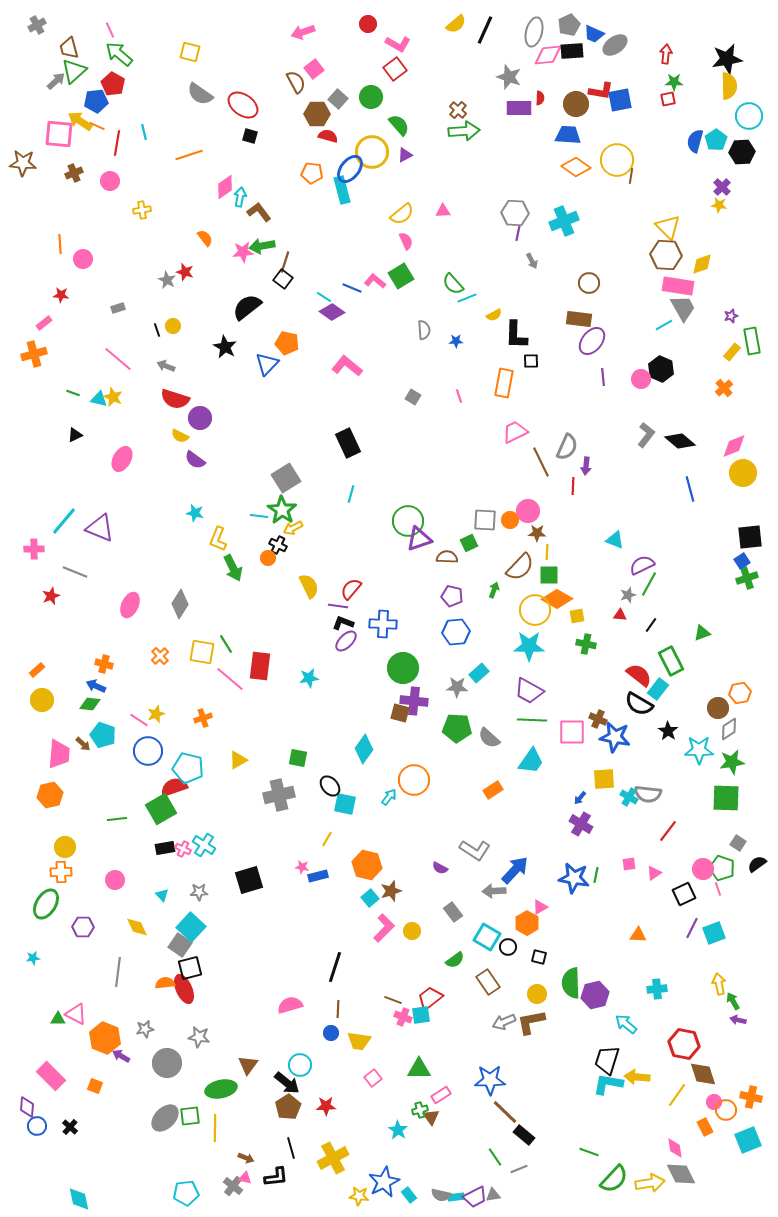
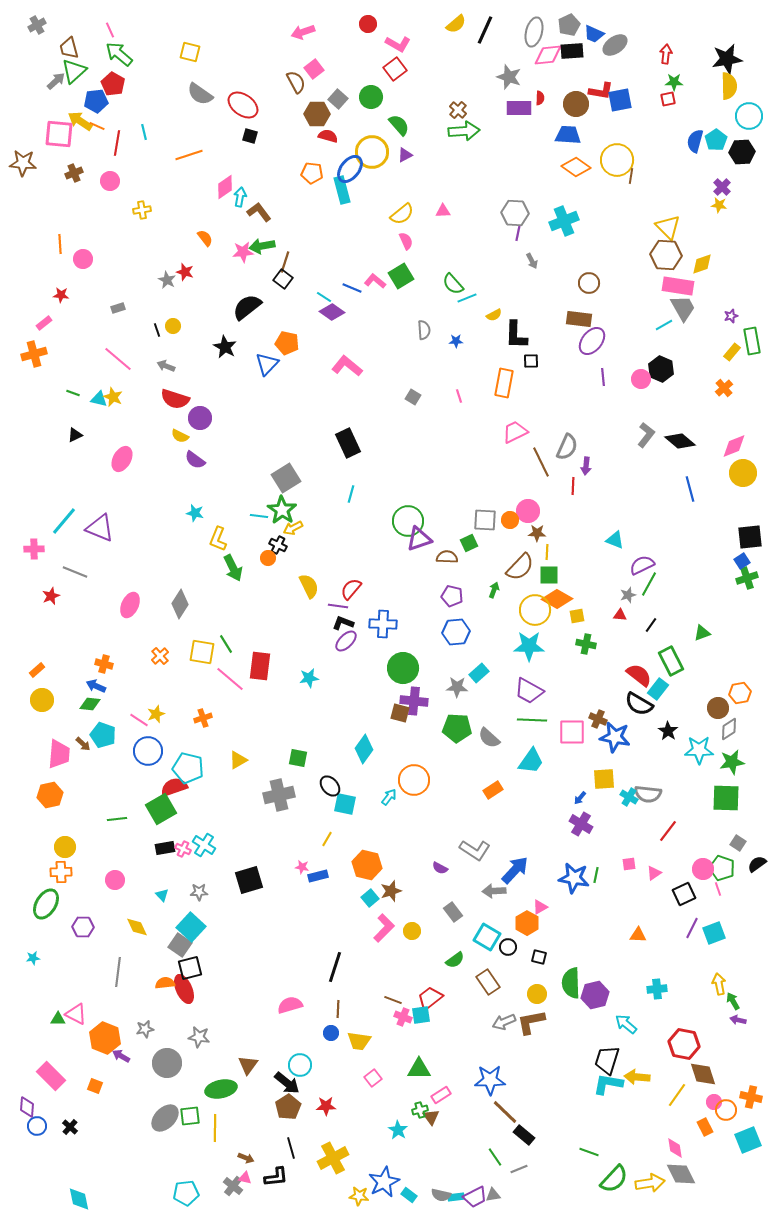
cyan rectangle at (409, 1195): rotated 14 degrees counterclockwise
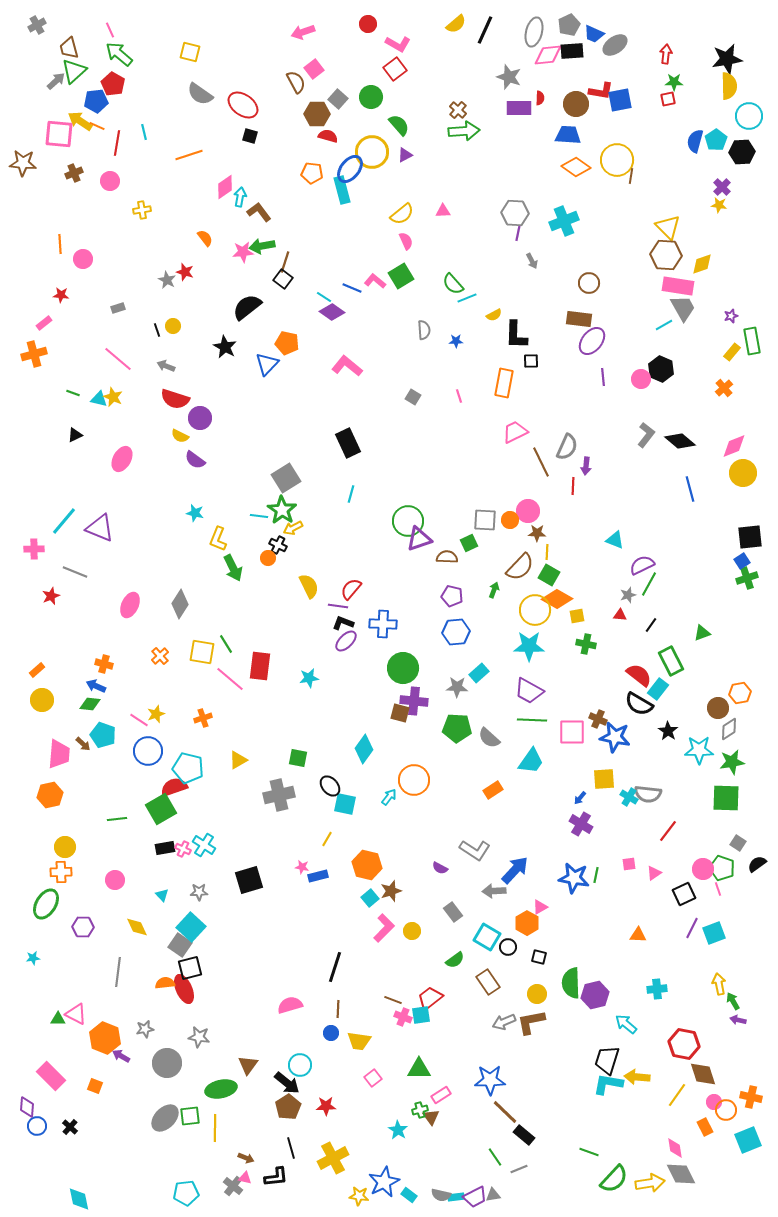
green square at (549, 575): rotated 30 degrees clockwise
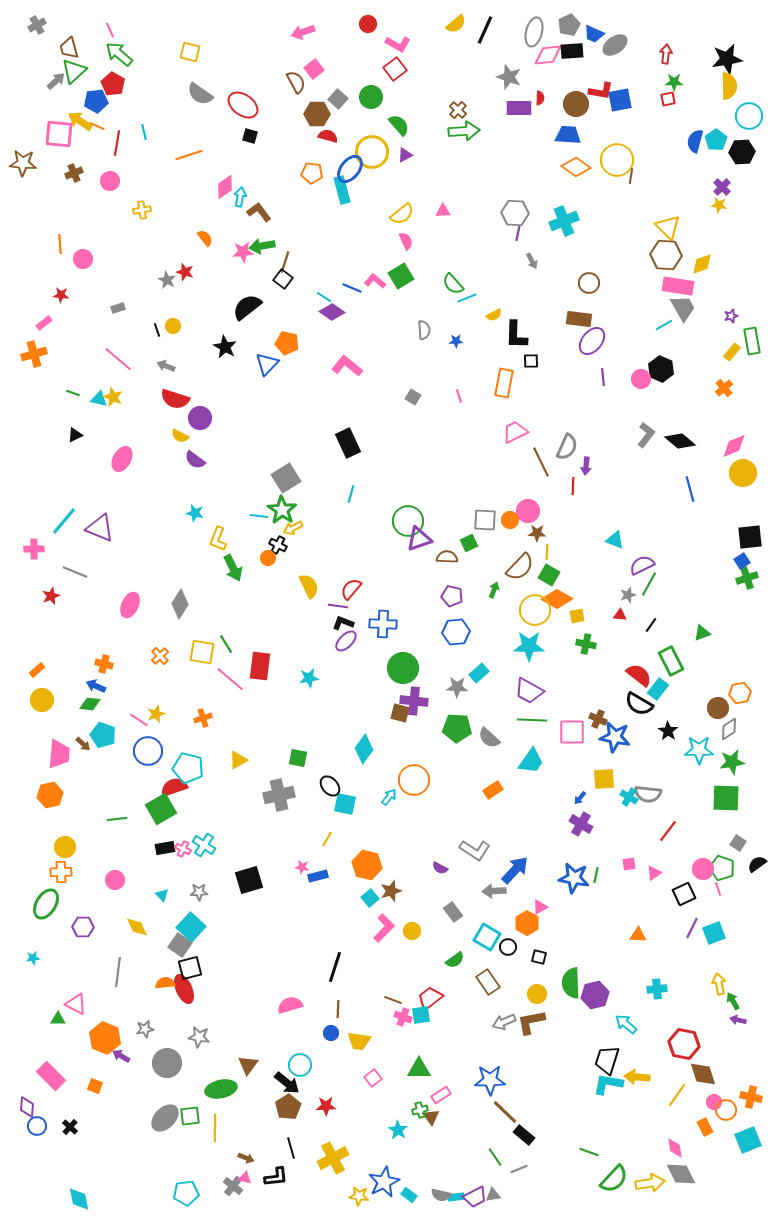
pink triangle at (76, 1014): moved 10 px up
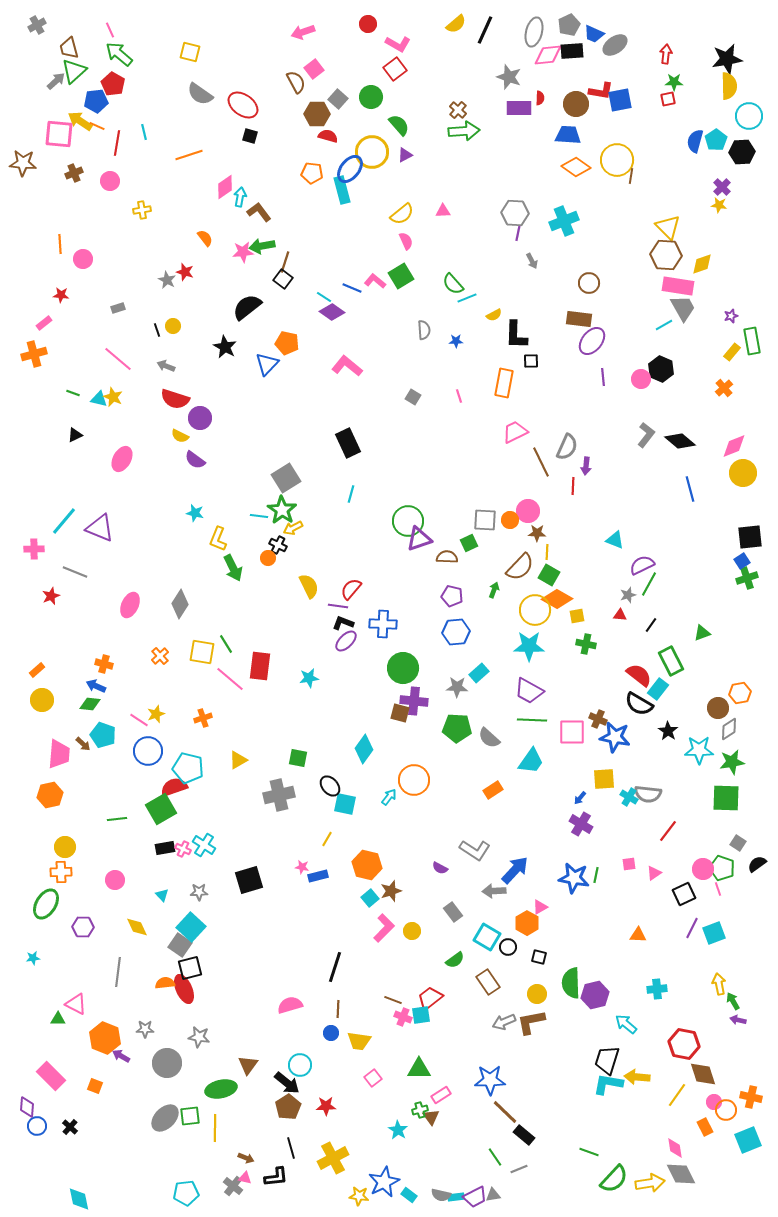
gray star at (145, 1029): rotated 12 degrees clockwise
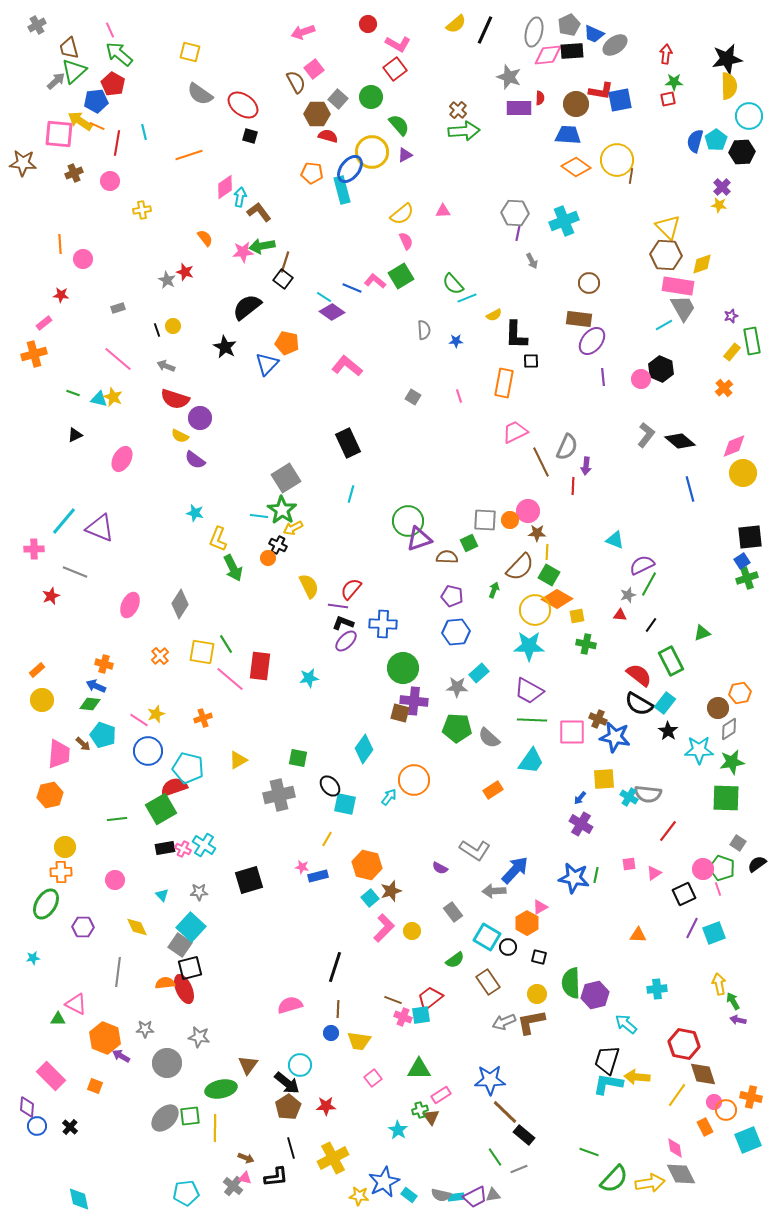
cyan rectangle at (658, 689): moved 7 px right, 14 px down
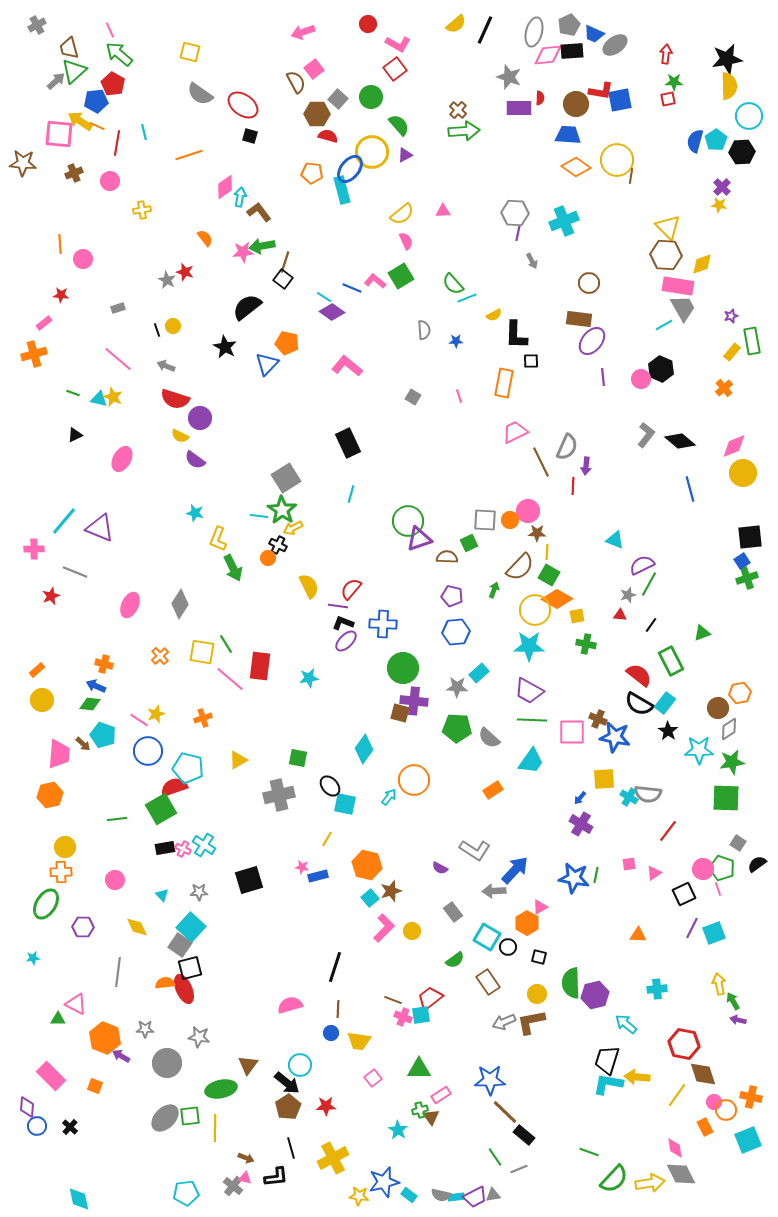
blue star at (384, 1182): rotated 12 degrees clockwise
